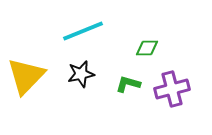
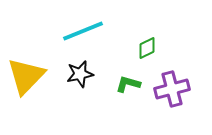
green diamond: rotated 25 degrees counterclockwise
black star: moved 1 px left
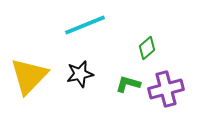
cyan line: moved 2 px right, 6 px up
green diamond: rotated 15 degrees counterclockwise
yellow triangle: moved 3 px right
purple cross: moved 6 px left
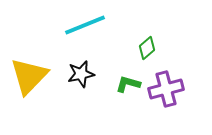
black star: moved 1 px right
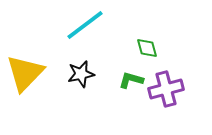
cyan line: rotated 15 degrees counterclockwise
green diamond: rotated 65 degrees counterclockwise
yellow triangle: moved 4 px left, 3 px up
green L-shape: moved 3 px right, 4 px up
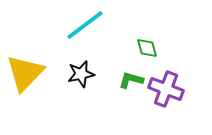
purple cross: rotated 36 degrees clockwise
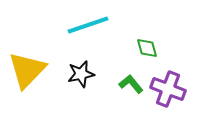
cyan line: moved 3 px right; rotated 18 degrees clockwise
yellow triangle: moved 2 px right, 3 px up
green L-shape: moved 4 px down; rotated 35 degrees clockwise
purple cross: moved 2 px right
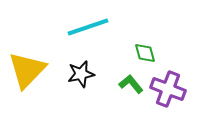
cyan line: moved 2 px down
green diamond: moved 2 px left, 5 px down
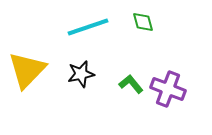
green diamond: moved 2 px left, 31 px up
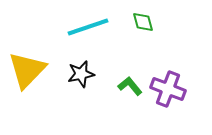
green L-shape: moved 1 px left, 2 px down
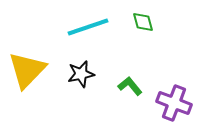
purple cross: moved 6 px right, 14 px down
